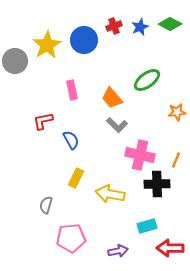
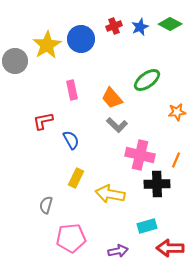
blue circle: moved 3 px left, 1 px up
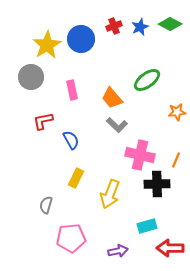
gray circle: moved 16 px right, 16 px down
yellow arrow: rotated 80 degrees counterclockwise
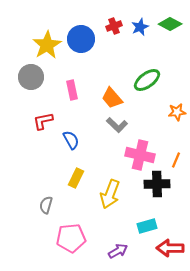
purple arrow: rotated 18 degrees counterclockwise
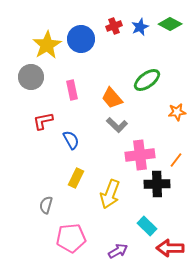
pink cross: rotated 20 degrees counterclockwise
orange line: rotated 14 degrees clockwise
cyan rectangle: rotated 60 degrees clockwise
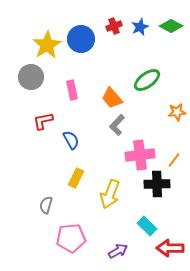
green diamond: moved 1 px right, 2 px down
gray L-shape: rotated 90 degrees clockwise
orange line: moved 2 px left
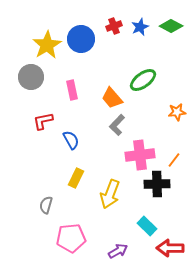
green ellipse: moved 4 px left
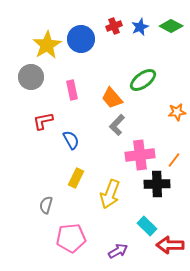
red arrow: moved 3 px up
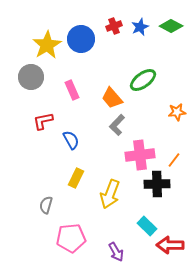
pink rectangle: rotated 12 degrees counterclockwise
purple arrow: moved 2 px left, 1 px down; rotated 90 degrees clockwise
